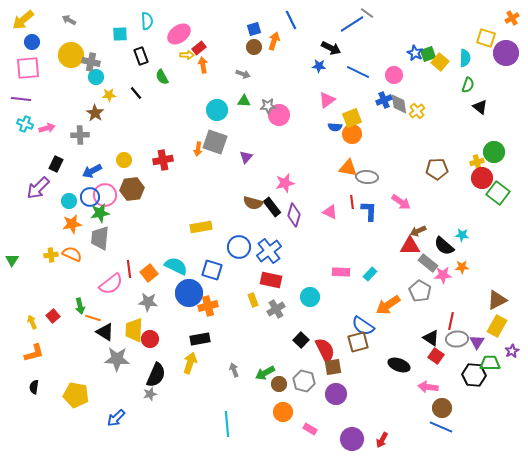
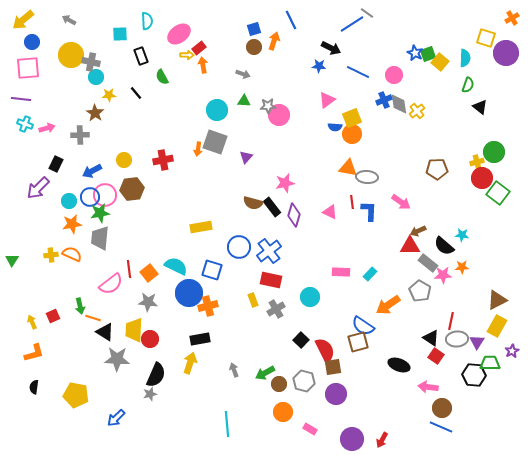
red square at (53, 316): rotated 16 degrees clockwise
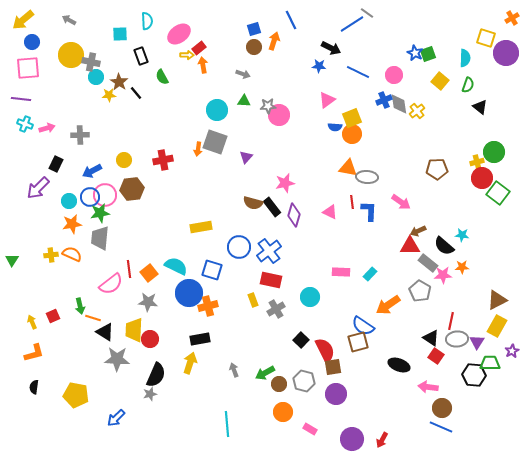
yellow square at (440, 62): moved 19 px down
brown star at (95, 113): moved 24 px right, 31 px up
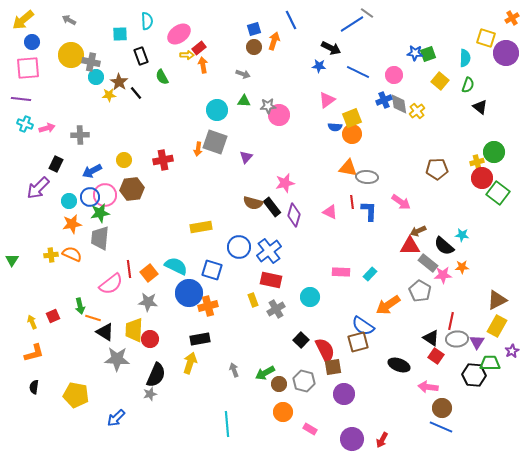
blue star at (415, 53): rotated 21 degrees counterclockwise
purple circle at (336, 394): moved 8 px right
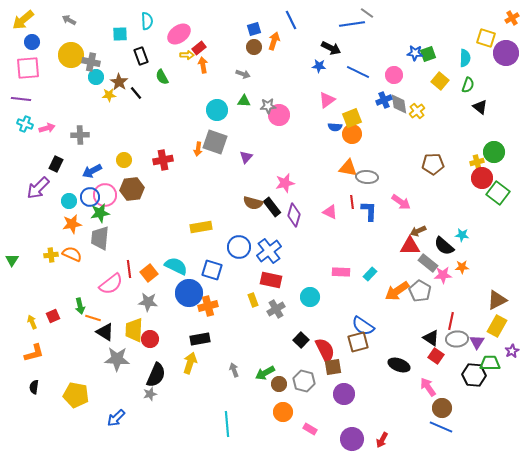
blue line at (352, 24): rotated 25 degrees clockwise
brown pentagon at (437, 169): moved 4 px left, 5 px up
orange arrow at (388, 305): moved 9 px right, 14 px up
pink arrow at (428, 387): rotated 48 degrees clockwise
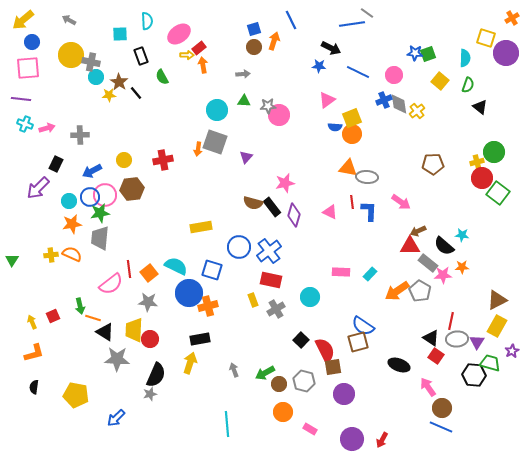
gray arrow at (243, 74): rotated 24 degrees counterclockwise
green trapezoid at (490, 363): rotated 15 degrees clockwise
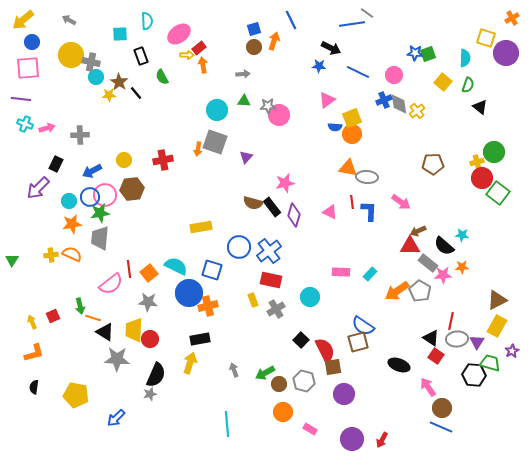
yellow square at (440, 81): moved 3 px right, 1 px down
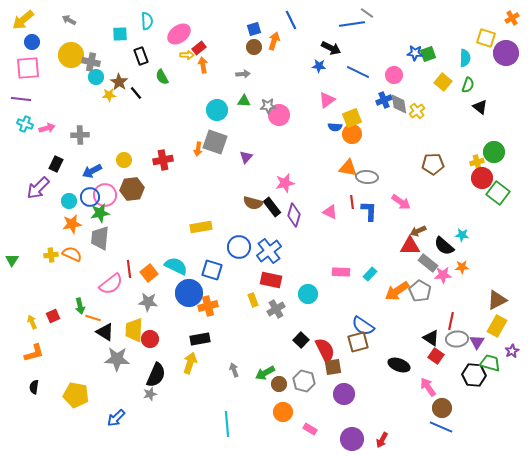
cyan circle at (310, 297): moved 2 px left, 3 px up
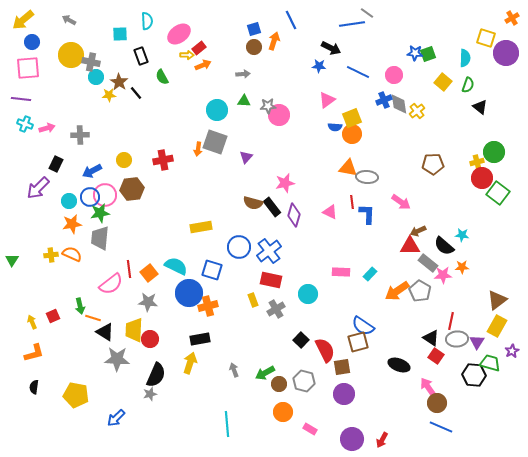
orange arrow at (203, 65): rotated 77 degrees clockwise
blue L-shape at (369, 211): moved 2 px left, 3 px down
brown triangle at (497, 300): rotated 10 degrees counterclockwise
brown square at (333, 367): moved 9 px right
brown circle at (442, 408): moved 5 px left, 5 px up
